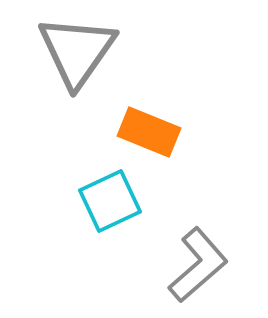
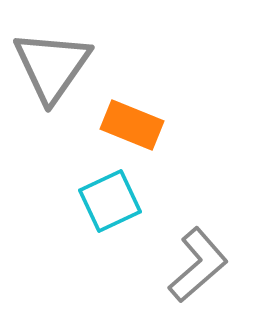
gray triangle: moved 25 px left, 15 px down
orange rectangle: moved 17 px left, 7 px up
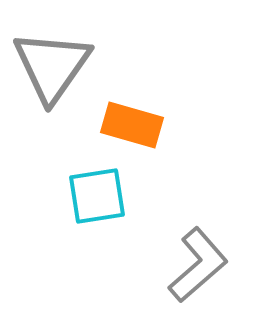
orange rectangle: rotated 6 degrees counterclockwise
cyan square: moved 13 px left, 5 px up; rotated 16 degrees clockwise
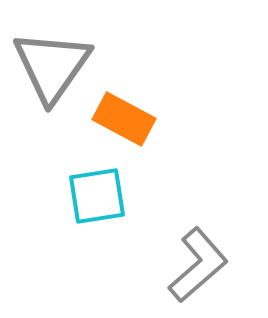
orange rectangle: moved 8 px left, 6 px up; rotated 12 degrees clockwise
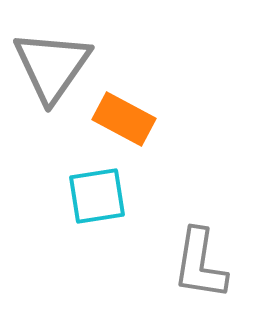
gray L-shape: moved 2 px right, 1 px up; rotated 140 degrees clockwise
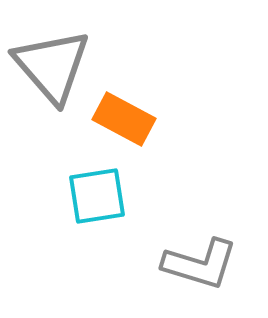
gray triangle: rotated 16 degrees counterclockwise
gray L-shape: rotated 82 degrees counterclockwise
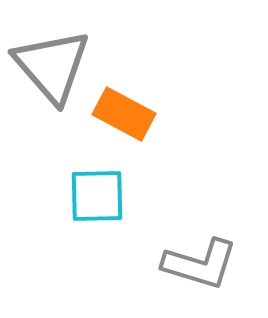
orange rectangle: moved 5 px up
cyan square: rotated 8 degrees clockwise
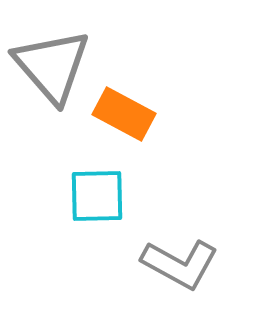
gray L-shape: moved 20 px left; rotated 12 degrees clockwise
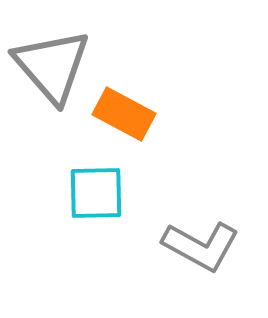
cyan square: moved 1 px left, 3 px up
gray L-shape: moved 21 px right, 18 px up
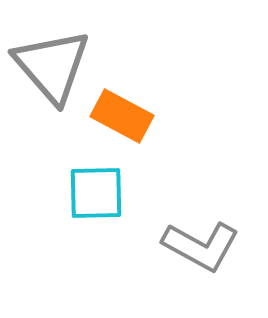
orange rectangle: moved 2 px left, 2 px down
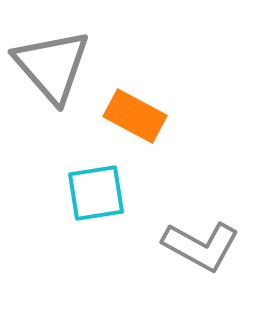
orange rectangle: moved 13 px right
cyan square: rotated 8 degrees counterclockwise
